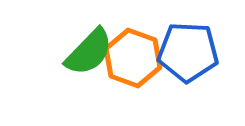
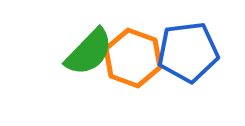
blue pentagon: rotated 10 degrees counterclockwise
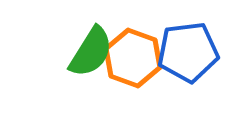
green semicircle: moved 2 px right; rotated 12 degrees counterclockwise
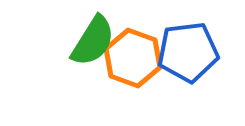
green semicircle: moved 2 px right, 11 px up
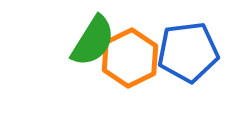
orange hexagon: moved 3 px left; rotated 14 degrees clockwise
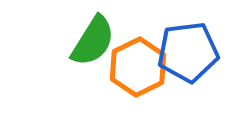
orange hexagon: moved 8 px right, 9 px down
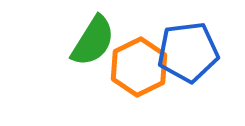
orange hexagon: moved 1 px right
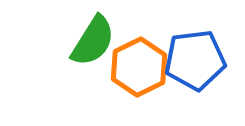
blue pentagon: moved 7 px right, 8 px down
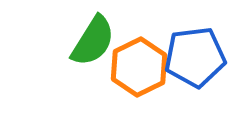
blue pentagon: moved 3 px up
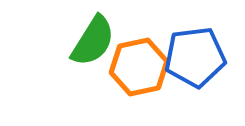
orange hexagon: rotated 14 degrees clockwise
